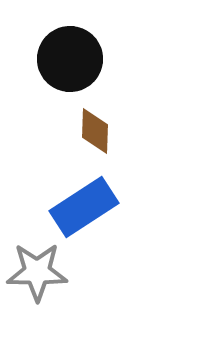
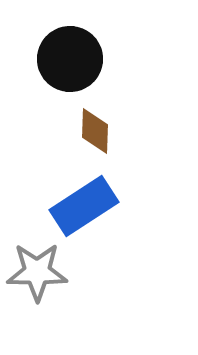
blue rectangle: moved 1 px up
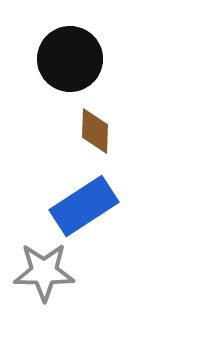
gray star: moved 7 px right
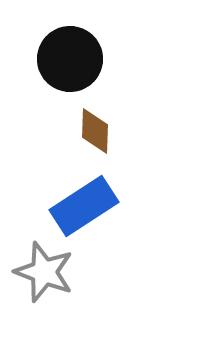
gray star: rotated 20 degrees clockwise
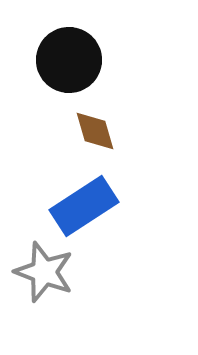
black circle: moved 1 px left, 1 px down
brown diamond: rotated 18 degrees counterclockwise
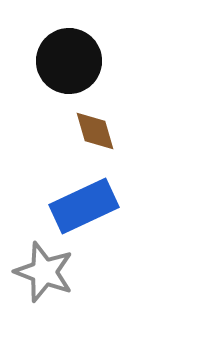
black circle: moved 1 px down
blue rectangle: rotated 8 degrees clockwise
